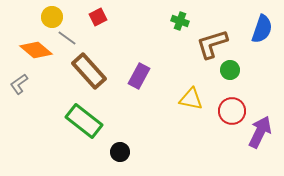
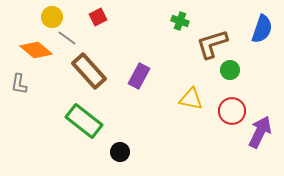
gray L-shape: rotated 45 degrees counterclockwise
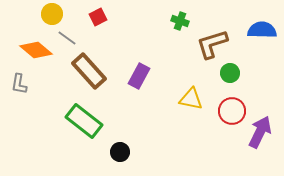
yellow circle: moved 3 px up
blue semicircle: moved 1 px down; rotated 108 degrees counterclockwise
green circle: moved 3 px down
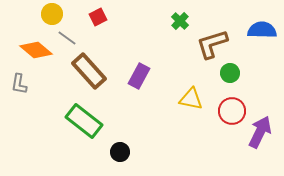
green cross: rotated 24 degrees clockwise
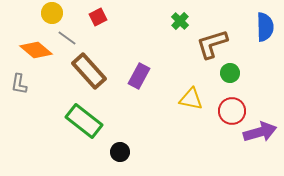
yellow circle: moved 1 px up
blue semicircle: moved 3 px right, 3 px up; rotated 88 degrees clockwise
purple arrow: rotated 48 degrees clockwise
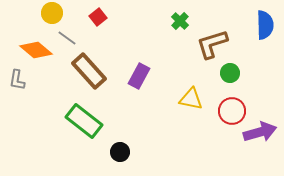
red square: rotated 12 degrees counterclockwise
blue semicircle: moved 2 px up
gray L-shape: moved 2 px left, 4 px up
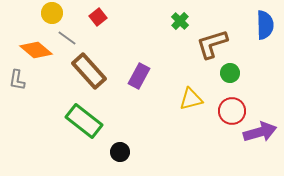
yellow triangle: rotated 25 degrees counterclockwise
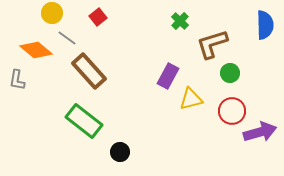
purple rectangle: moved 29 px right
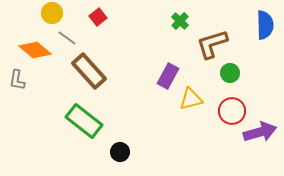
orange diamond: moved 1 px left
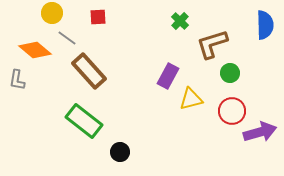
red square: rotated 36 degrees clockwise
